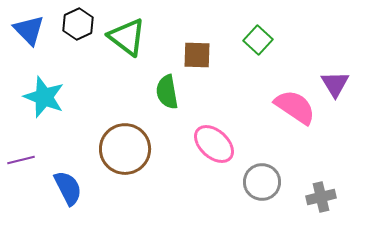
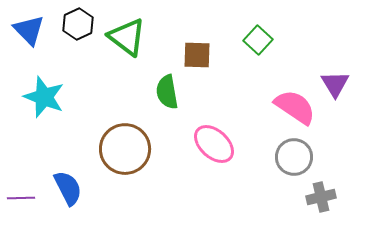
purple line: moved 38 px down; rotated 12 degrees clockwise
gray circle: moved 32 px right, 25 px up
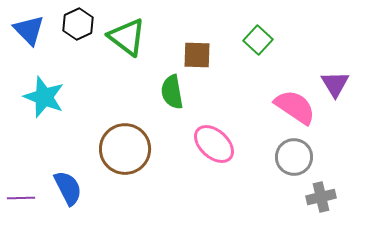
green semicircle: moved 5 px right
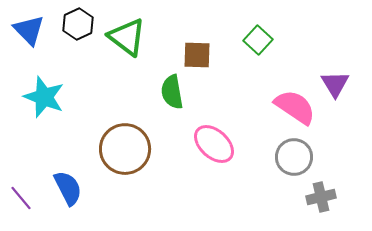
purple line: rotated 52 degrees clockwise
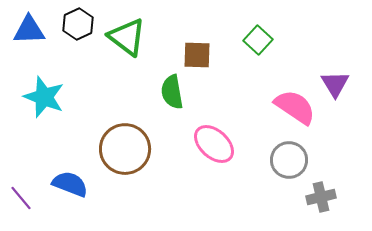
blue triangle: rotated 48 degrees counterclockwise
gray circle: moved 5 px left, 3 px down
blue semicircle: moved 2 px right, 4 px up; rotated 42 degrees counterclockwise
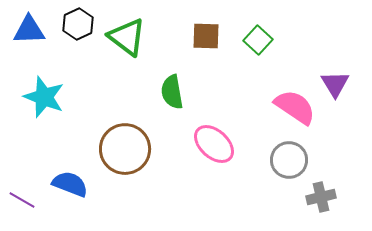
brown square: moved 9 px right, 19 px up
purple line: moved 1 px right, 2 px down; rotated 20 degrees counterclockwise
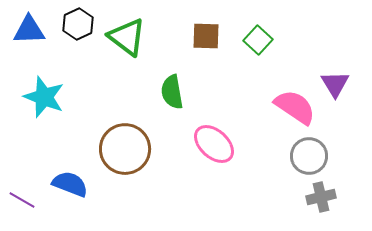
gray circle: moved 20 px right, 4 px up
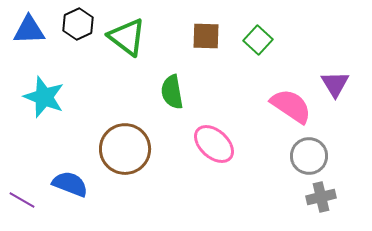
pink semicircle: moved 4 px left, 1 px up
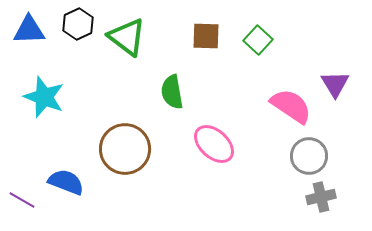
blue semicircle: moved 4 px left, 2 px up
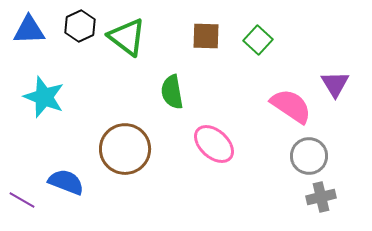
black hexagon: moved 2 px right, 2 px down
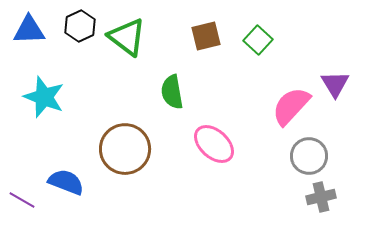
brown square: rotated 16 degrees counterclockwise
pink semicircle: rotated 81 degrees counterclockwise
